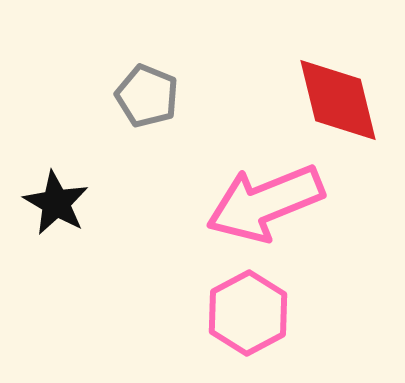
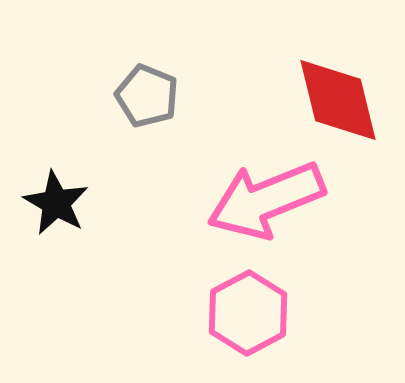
pink arrow: moved 1 px right, 3 px up
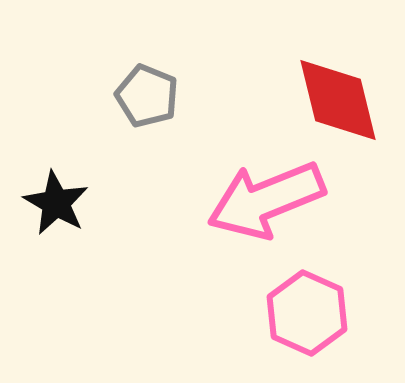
pink hexagon: moved 59 px right; rotated 8 degrees counterclockwise
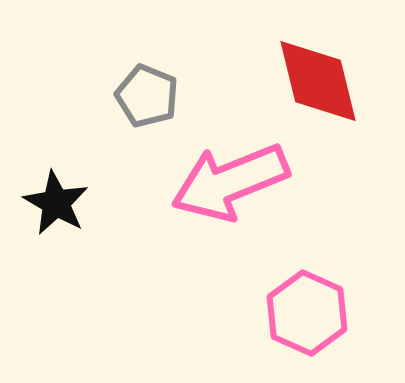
red diamond: moved 20 px left, 19 px up
pink arrow: moved 36 px left, 18 px up
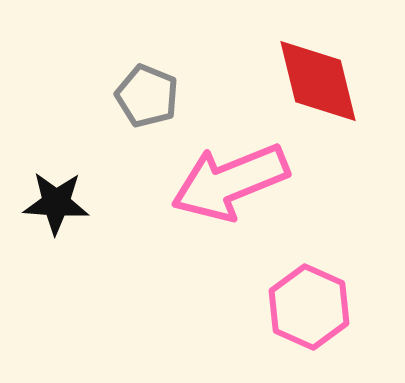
black star: rotated 26 degrees counterclockwise
pink hexagon: moved 2 px right, 6 px up
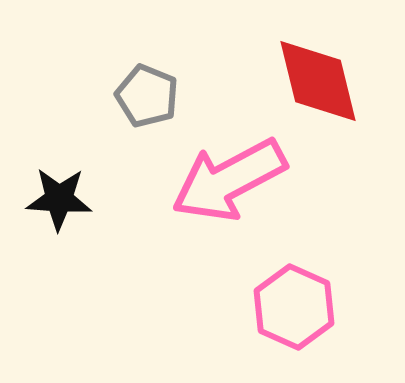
pink arrow: moved 1 px left, 2 px up; rotated 6 degrees counterclockwise
black star: moved 3 px right, 4 px up
pink hexagon: moved 15 px left
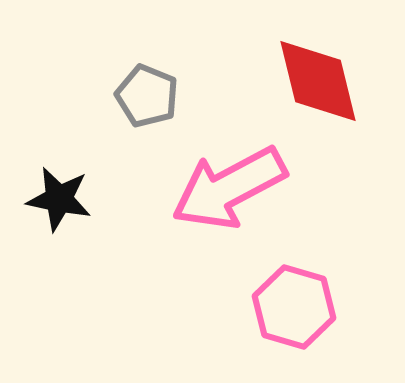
pink arrow: moved 8 px down
black star: rotated 8 degrees clockwise
pink hexagon: rotated 8 degrees counterclockwise
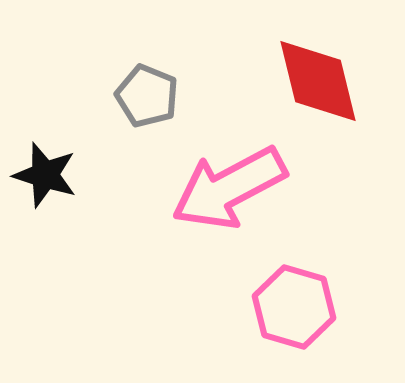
black star: moved 14 px left, 24 px up; rotated 6 degrees clockwise
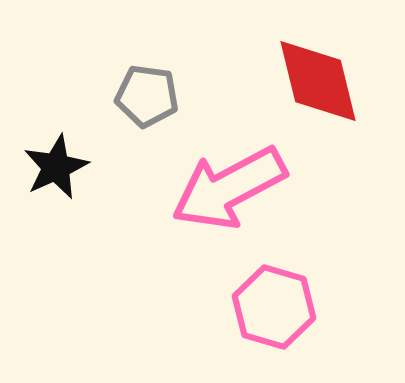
gray pentagon: rotated 14 degrees counterclockwise
black star: moved 11 px right, 8 px up; rotated 30 degrees clockwise
pink hexagon: moved 20 px left
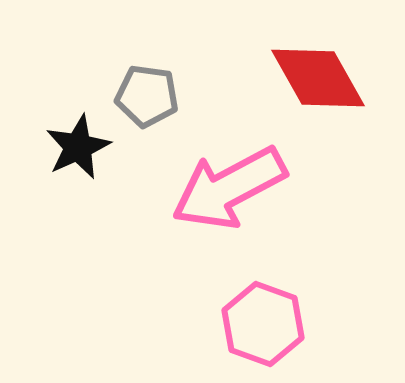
red diamond: moved 3 px up; rotated 16 degrees counterclockwise
black star: moved 22 px right, 20 px up
pink hexagon: moved 11 px left, 17 px down; rotated 4 degrees clockwise
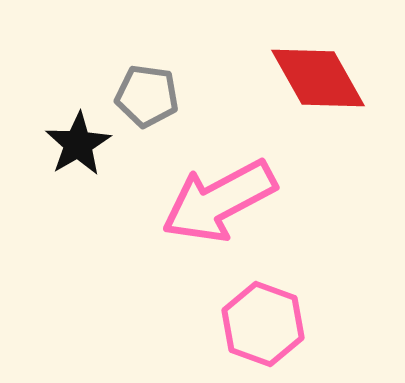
black star: moved 3 px up; rotated 6 degrees counterclockwise
pink arrow: moved 10 px left, 13 px down
